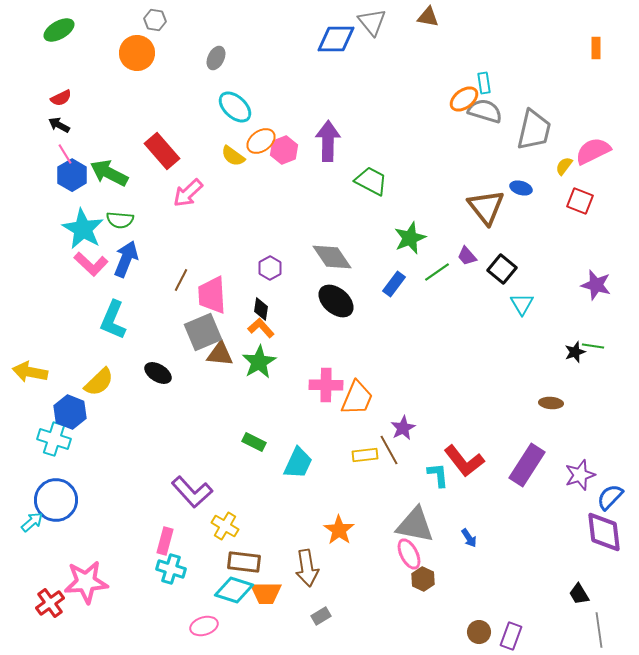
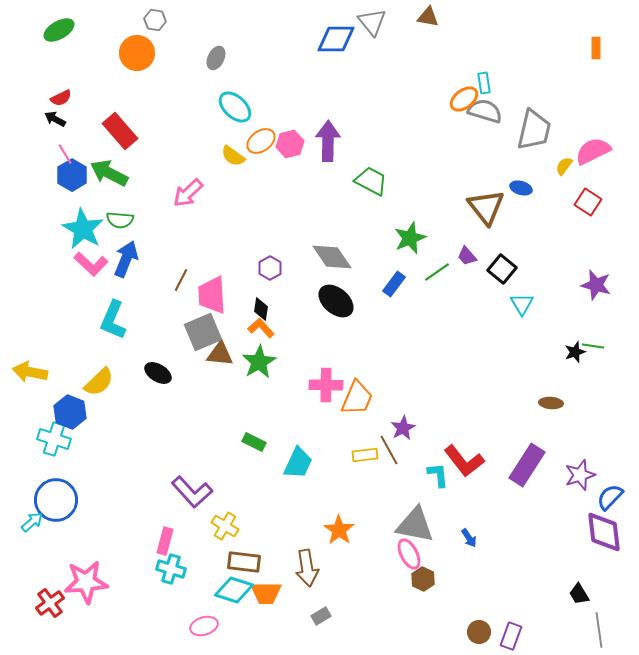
black arrow at (59, 125): moved 4 px left, 6 px up
pink hexagon at (284, 150): moved 6 px right, 6 px up; rotated 8 degrees clockwise
red rectangle at (162, 151): moved 42 px left, 20 px up
red square at (580, 201): moved 8 px right, 1 px down; rotated 12 degrees clockwise
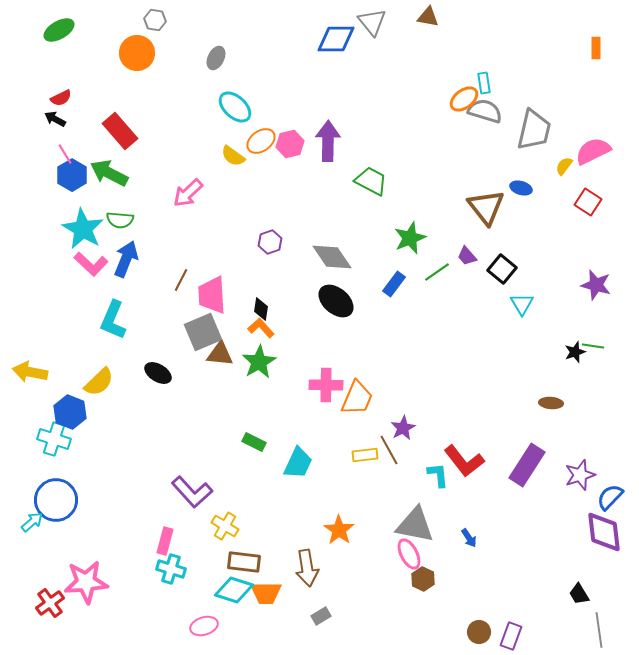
purple hexagon at (270, 268): moved 26 px up; rotated 10 degrees clockwise
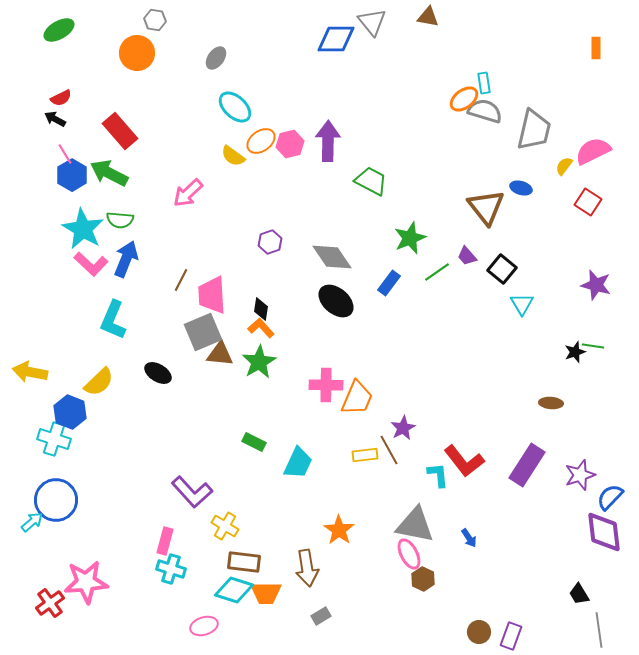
gray ellipse at (216, 58): rotated 10 degrees clockwise
blue rectangle at (394, 284): moved 5 px left, 1 px up
